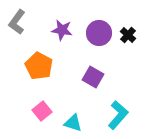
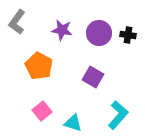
black cross: rotated 35 degrees counterclockwise
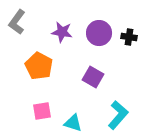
purple star: moved 2 px down
black cross: moved 1 px right, 2 px down
pink square: rotated 30 degrees clockwise
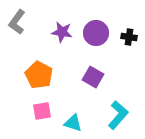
purple circle: moved 3 px left
orange pentagon: moved 9 px down
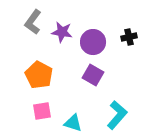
gray L-shape: moved 16 px right
purple circle: moved 3 px left, 9 px down
black cross: rotated 21 degrees counterclockwise
purple square: moved 2 px up
cyan L-shape: moved 1 px left
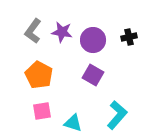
gray L-shape: moved 9 px down
purple circle: moved 2 px up
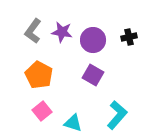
pink square: rotated 30 degrees counterclockwise
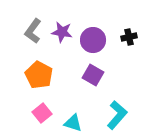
pink square: moved 2 px down
